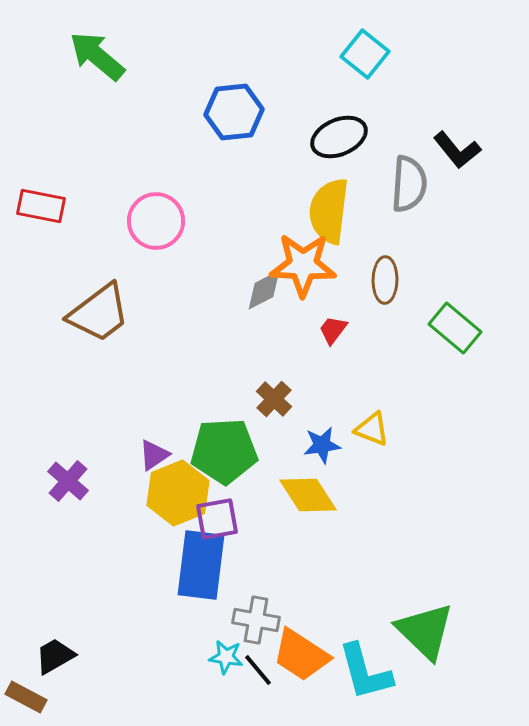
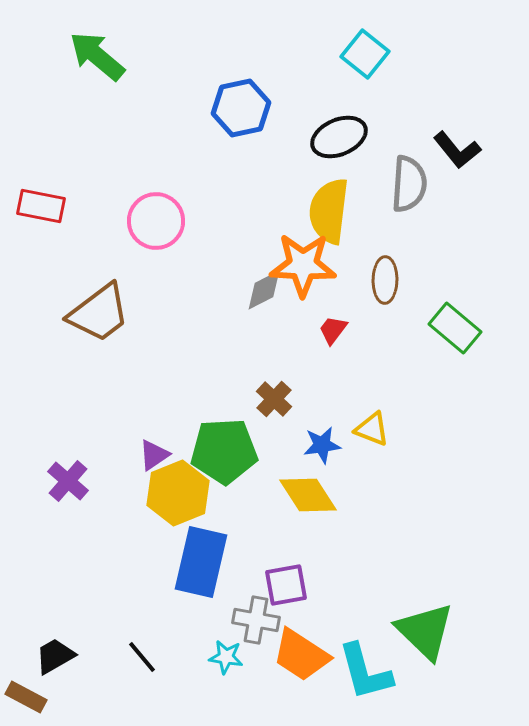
blue hexagon: moved 7 px right, 4 px up; rotated 6 degrees counterclockwise
purple square: moved 69 px right, 66 px down
blue rectangle: moved 3 px up; rotated 6 degrees clockwise
black line: moved 116 px left, 13 px up
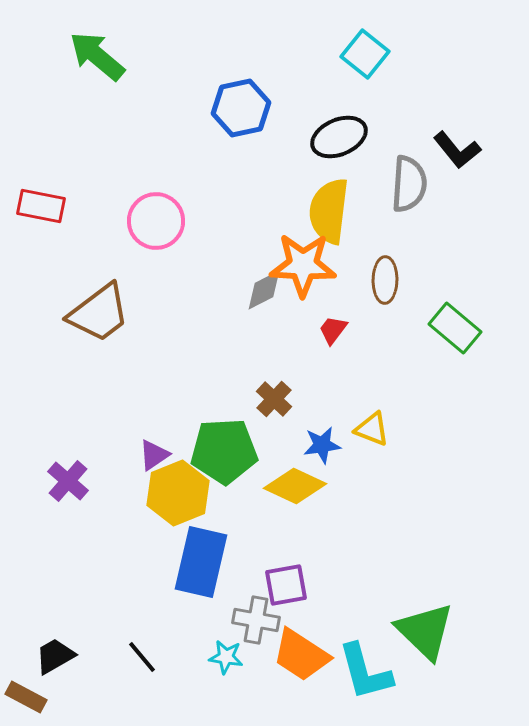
yellow diamond: moved 13 px left, 9 px up; rotated 32 degrees counterclockwise
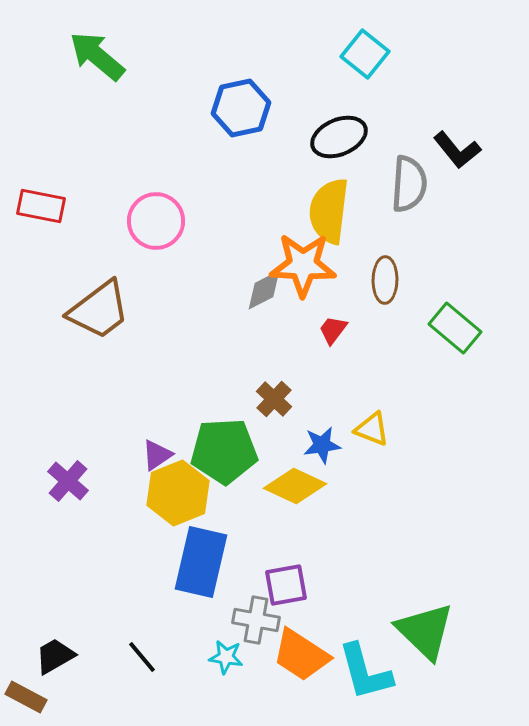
brown trapezoid: moved 3 px up
purple triangle: moved 3 px right
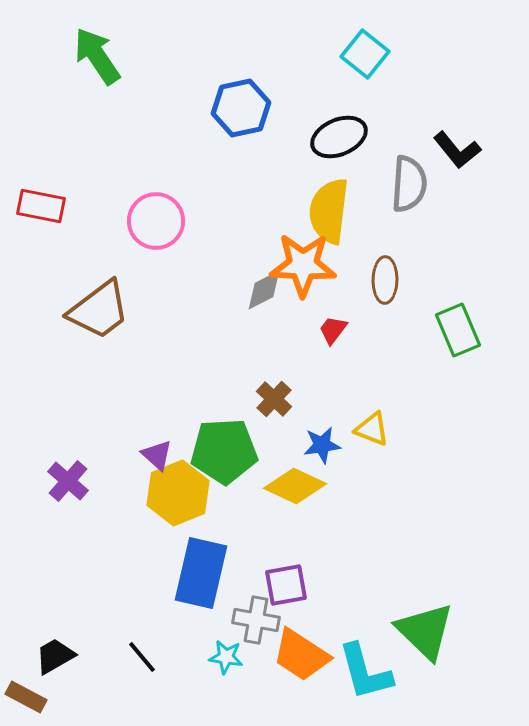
green arrow: rotated 16 degrees clockwise
green rectangle: moved 3 px right, 2 px down; rotated 27 degrees clockwise
purple triangle: rotated 44 degrees counterclockwise
blue rectangle: moved 11 px down
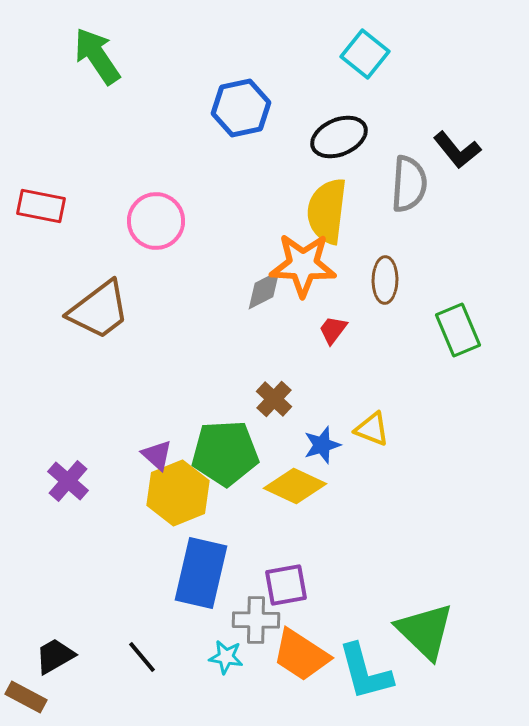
yellow semicircle: moved 2 px left
blue star: rotated 9 degrees counterclockwise
green pentagon: moved 1 px right, 2 px down
gray cross: rotated 9 degrees counterclockwise
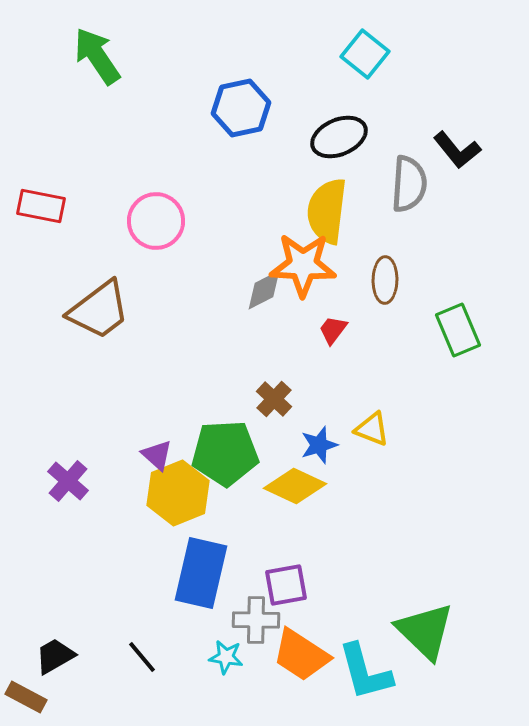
blue star: moved 3 px left
